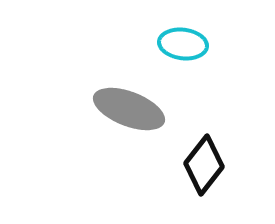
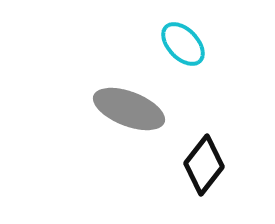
cyan ellipse: rotated 39 degrees clockwise
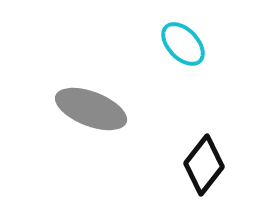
gray ellipse: moved 38 px left
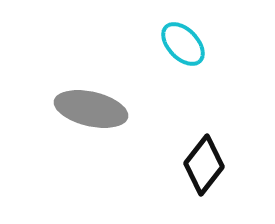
gray ellipse: rotated 8 degrees counterclockwise
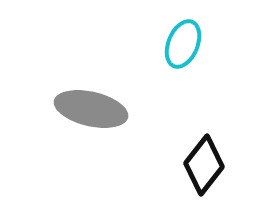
cyan ellipse: rotated 66 degrees clockwise
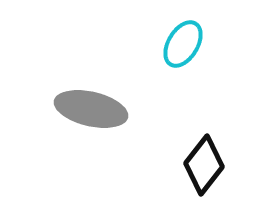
cyan ellipse: rotated 9 degrees clockwise
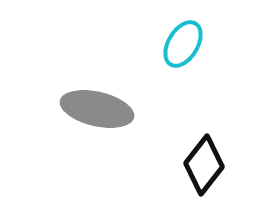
gray ellipse: moved 6 px right
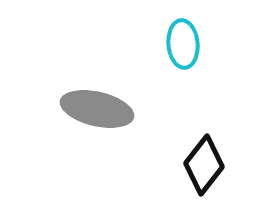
cyan ellipse: rotated 36 degrees counterclockwise
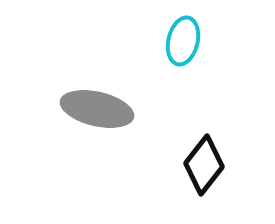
cyan ellipse: moved 3 px up; rotated 18 degrees clockwise
